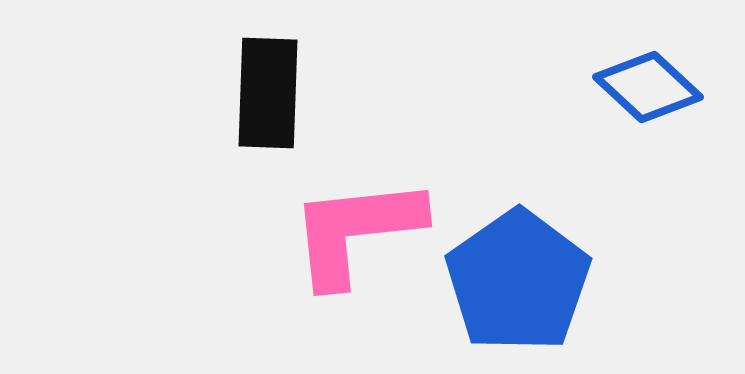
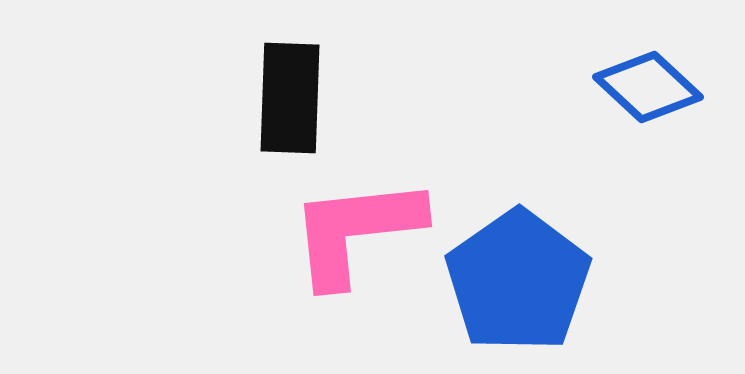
black rectangle: moved 22 px right, 5 px down
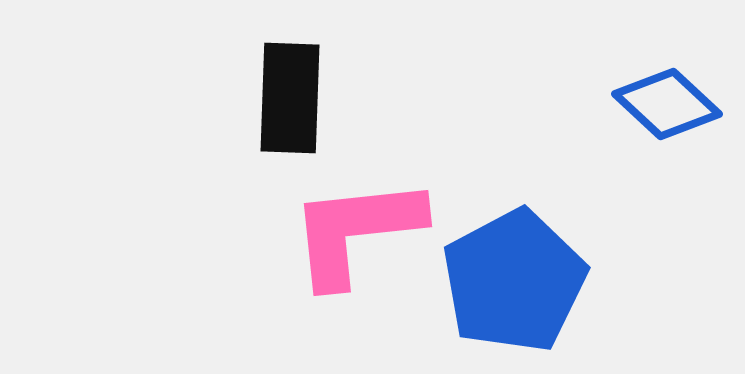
blue diamond: moved 19 px right, 17 px down
blue pentagon: moved 4 px left; rotated 7 degrees clockwise
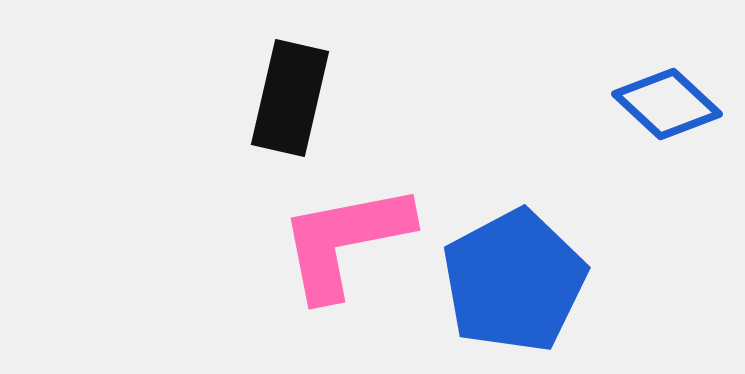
black rectangle: rotated 11 degrees clockwise
pink L-shape: moved 11 px left, 10 px down; rotated 5 degrees counterclockwise
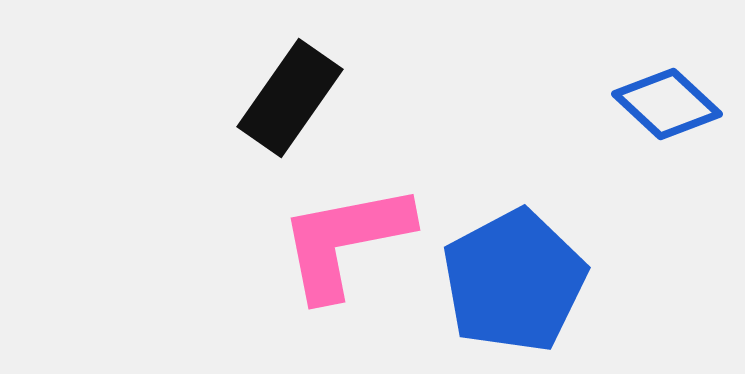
black rectangle: rotated 22 degrees clockwise
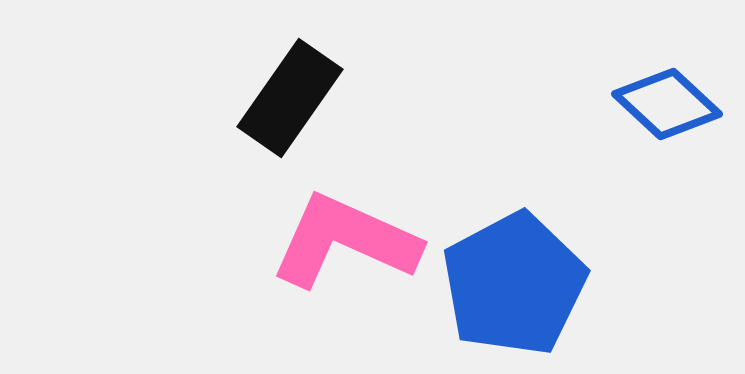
pink L-shape: rotated 35 degrees clockwise
blue pentagon: moved 3 px down
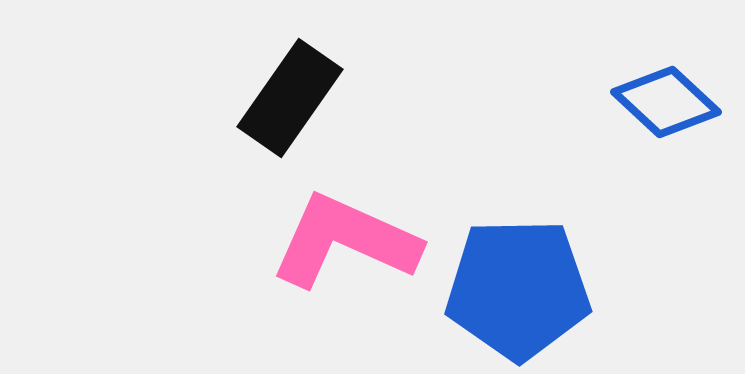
blue diamond: moved 1 px left, 2 px up
blue pentagon: moved 4 px right, 5 px down; rotated 27 degrees clockwise
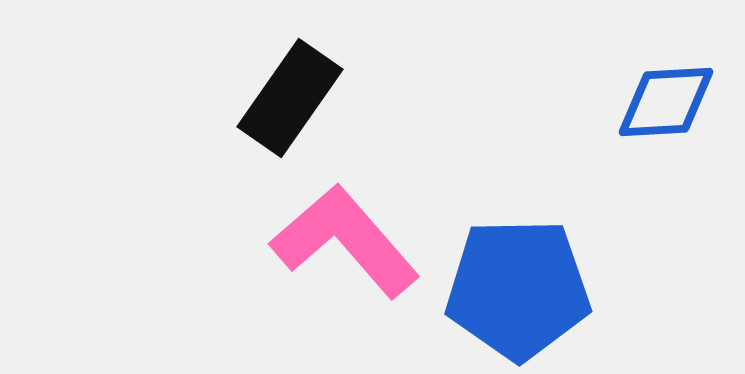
blue diamond: rotated 46 degrees counterclockwise
pink L-shape: rotated 25 degrees clockwise
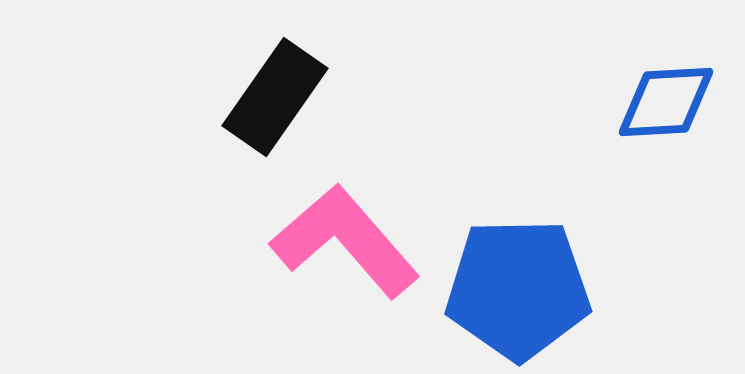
black rectangle: moved 15 px left, 1 px up
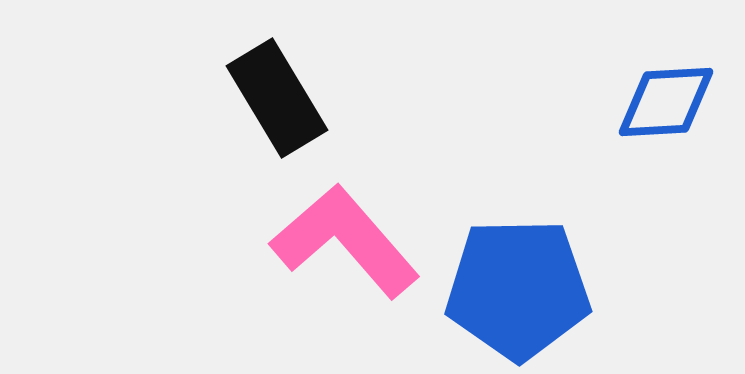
black rectangle: moved 2 px right, 1 px down; rotated 66 degrees counterclockwise
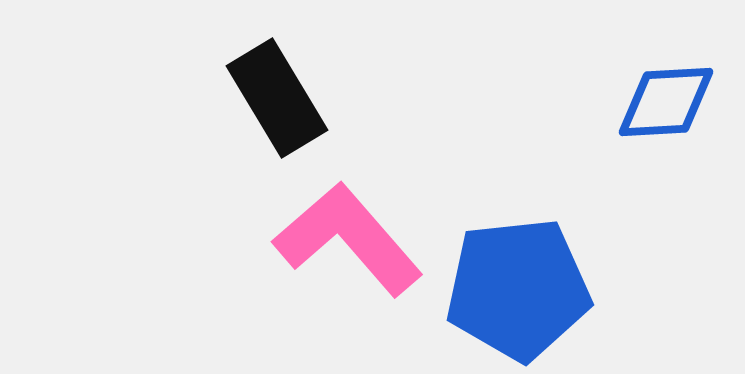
pink L-shape: moved 3 px right, 2 px up
blue pentagon: rotated 5 degrees counterclockwise
